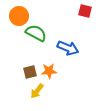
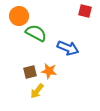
orange star: rotated 14 degrees clockwise
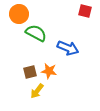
orange circle: moved 2 px up
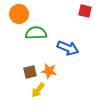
green semicircle: rotated 30 degrees counterclockwise
yellow arrow: moved 1 px right, 1 px up
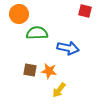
green semicircle: moved 1 px right
blue arrow: rotated 10 degrees counterclockwise
brown square: moved 2 px up; rotated 24 degrees clockwise
yellow arrow: moved 21 px right
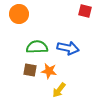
green semicircle: moved 14 px down
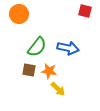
green semicircle: rotated 130 degrees clockwise
brown square: moved 1 px left
yellow arrow: moved 1 px left, 1 px up; rotated 84 degrees counterclockwise
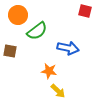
orange circle: moved 1 px left, 1 px down
green semicircle: moved 16 px up; rotated 15 degrees clockwise
brown square: moved 19 px left, 19 px up
yellow arrow: moved 2 px down
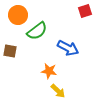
red square: rotated 32 degrees counterclockwise
blue arrow: rotated 15 degrees clockwise
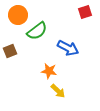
red square: moved 1 px down
brown square: rotated 32 degrees counterclockwise
